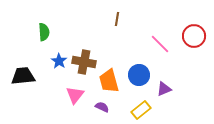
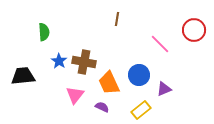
red circle: moved 6 px up
orange trapezoid: moved 2 px down; rotated 10 degrees counterclockwise
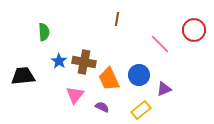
orange trapezoid: moved 4 px up
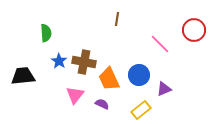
green semicircle: moved 2 px right, 1 px down
purple semicircle: moved 3 px up
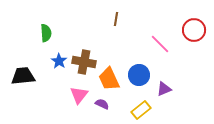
brown line: moved 1 px left
pink triangle: moved 4 px right
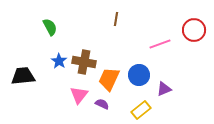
green semicircle: moved 4 px right, 6 px up; rotated 24 degrees counterclockwise
pink line: rotated 65 degrees counterclockwise
orange trapezoid: rotated 50 degrees clockwise
